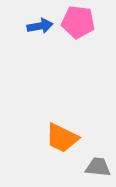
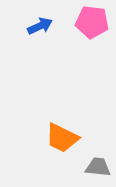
pink pentagon: moved 14 px right
blue arrow: rotated 15 degrees counterclockwise
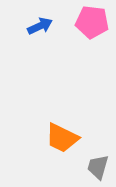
gray trapezoid: rotated 80 degrees counterclockwise
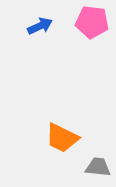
gray trapezoid: rotated 80 degrees clockwise
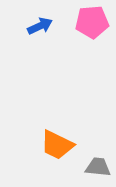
pink pentagon: rotated 12 degrees counterclockwise
orange trapezoid: moved 5 px left, 7 px down
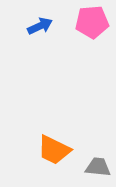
orange trapezoid: moved 3 px left, 5 px down
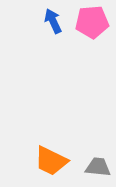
blue arrow: moved 13 px right, 5 px up; rotated 90 degrees counterclockwise
orange trapezoid: moved 3 px left, 11 px down
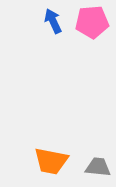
orange trapezoid: rotated 15 degrees counterclockwise
